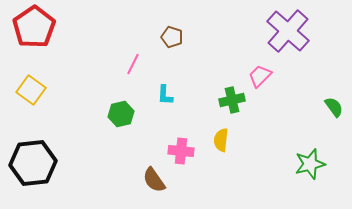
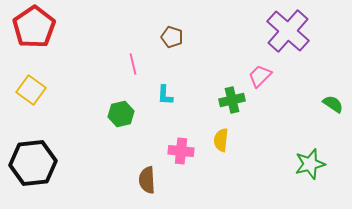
pink line: rotated 40 degrees counterclockwise
green semicircle: moved 1 px left, 3 px up; rotated 20 degrees counterclockwise
brown semicircle: moved 7 px left; rotated 32 degrees clockwise
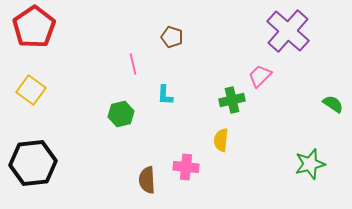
pink cross: moved 5 px right, 16 px down
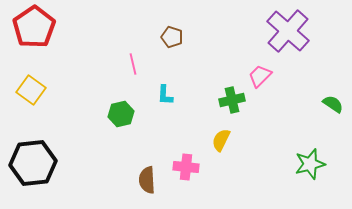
yellow semicircle: rotated 20 degrees clockwise
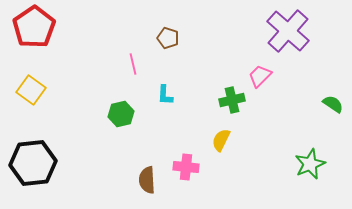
brown pentagon: moved 4 px left, 1 px down
green star: rotated 8 degrees counterclockwise
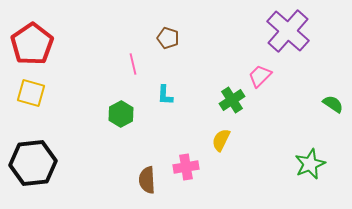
red pentagon: moved 2 px left, 17 px down
yellow square: moved 3 px down; rotated 20 degrees counterclockwise
green cross: rotated 20 degrees counterclockwise
green hexagon: rotated 15 degrees counterclockwise
pink cross: rotated 15 degrees counterclockwise
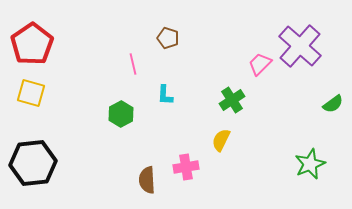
purple cross: moved 12 px right, 15 px down
pink trapezoid: moved 12 px up
green semicircle: rotated 110 degrees clockwise
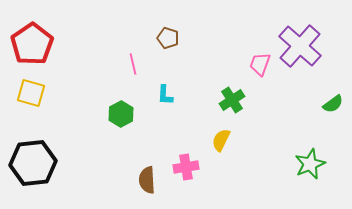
pink trapezoid: rotated 25 degrees counterclockwise
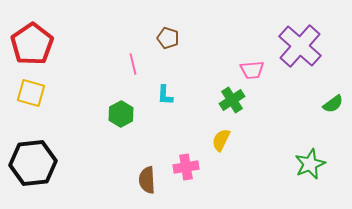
pink trapezoid: moved 8 px left, 6 px down; rotated 115 degrees counterclockwise
